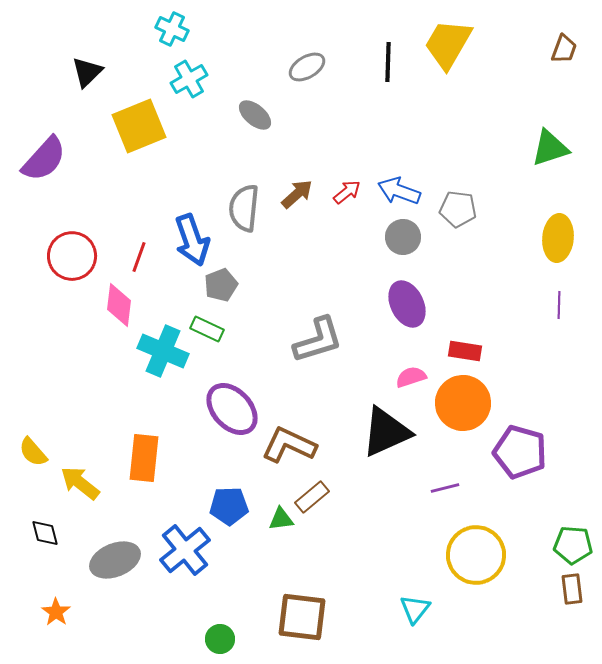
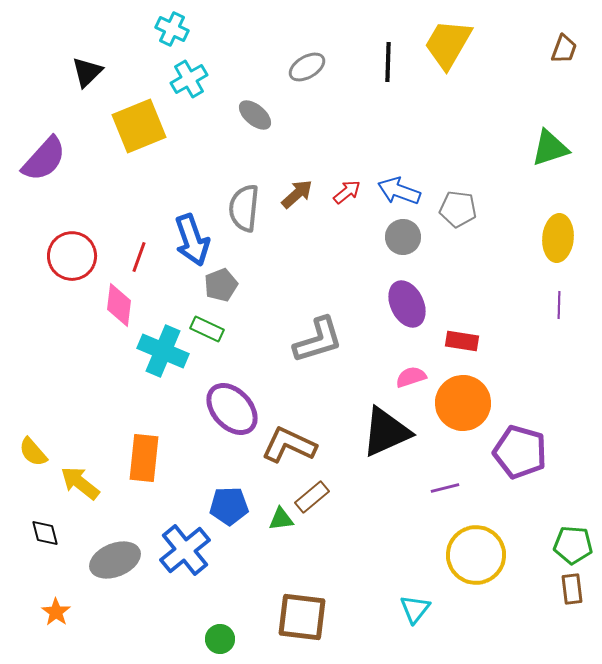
red rectangle at (465, 351): moved 3 px left, 10 px up
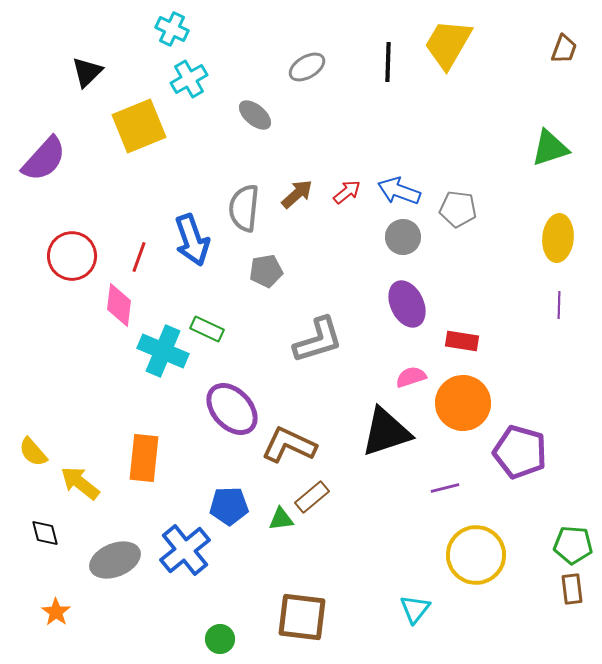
gray pentagon at (221, 285): moved 45 px right, 14 px up; rotated 12 degrees clockwise
black triangle at (386, 432): rotated 6 degrees clockwise
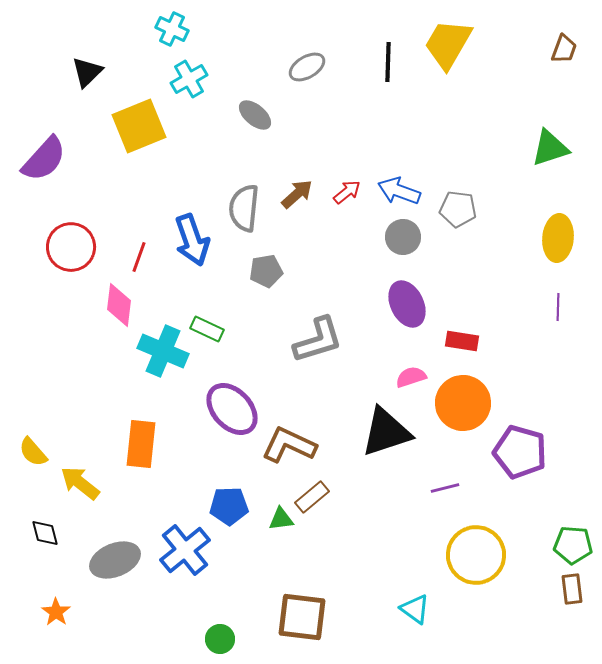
red circle at (72, 256): moved 1 px left, 9 px up
purple line at (559, 305): moved 1 px left, 2 px down
orange rectangle at (144, 458): moved 3 px left, 14 px up
cyan triangle at (415, 609): rotated 32 degrees counterclockwise
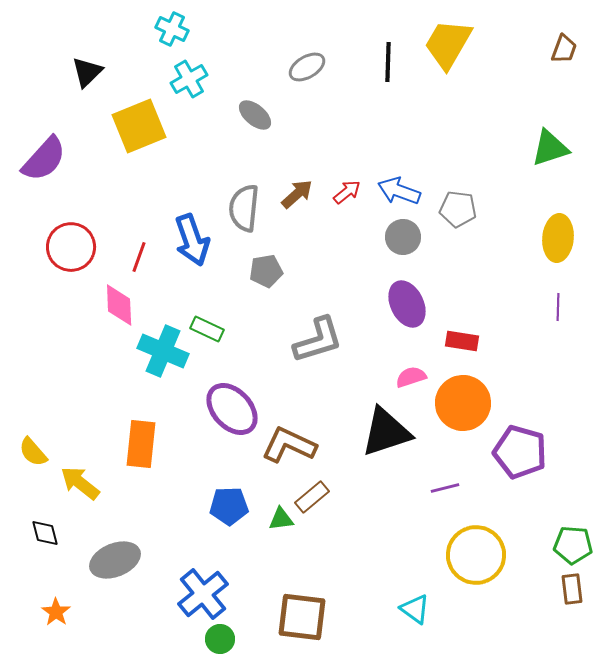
pink diamond at (119, 305): rotated 9 degrees counterclockwise
blue cross at (185, 550): moved 18 px right, 44 px down
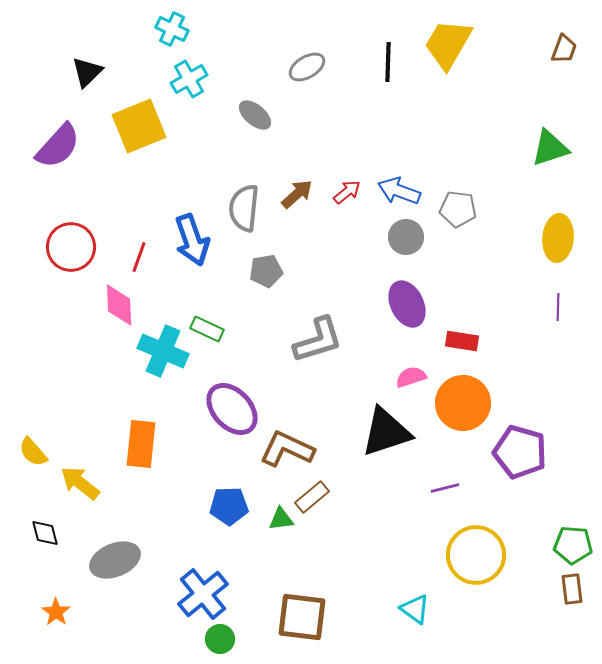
purple semicircle at (44, 159): moved 14 px right, 13 px up
gray circle at (403, 237): moved 3 px right
brown L-shape at (289, 445): moved 2 px left, 4 px down
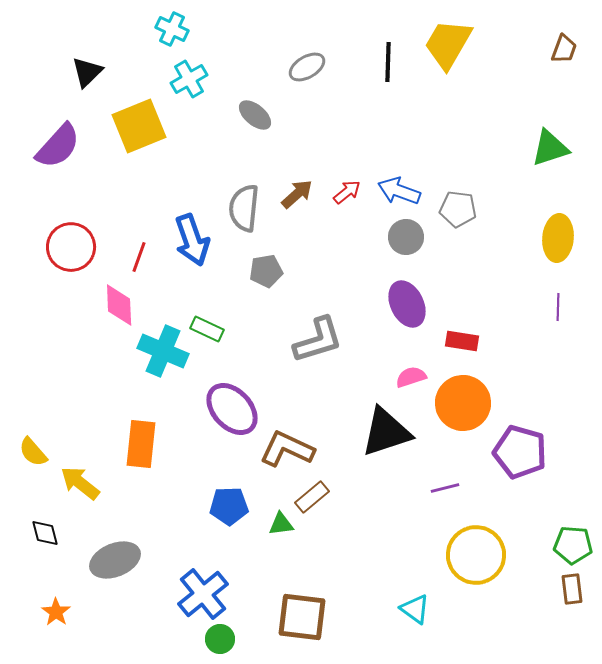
green triangle at (281, 519): moved 5 px down
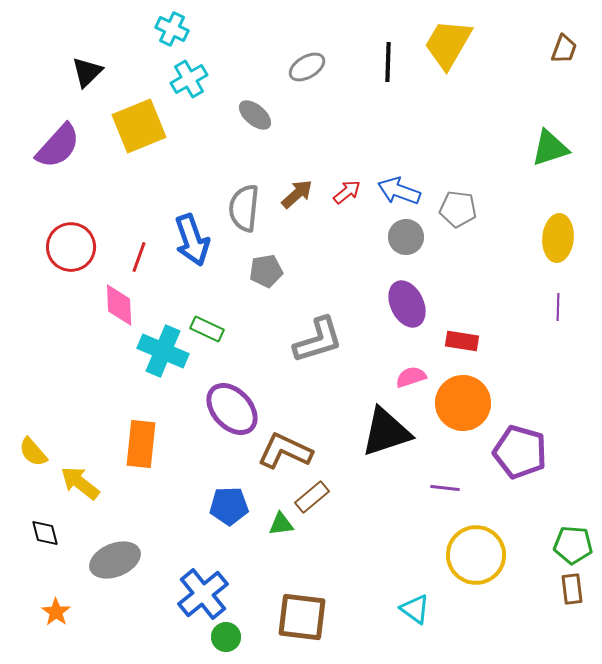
brown L-shape at (287, 449): moved 2 px left, 2 px down
purple line at (445, 488): rotated 20 degrees clockwise
green circle at (220, 639): moved 6 px right, 2 px up
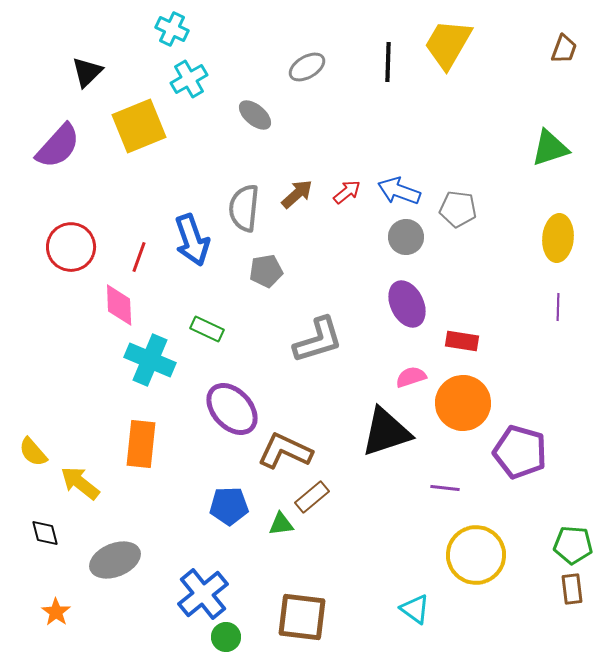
cyan cross at (163, 351): moved 13 px left, 9 px down
